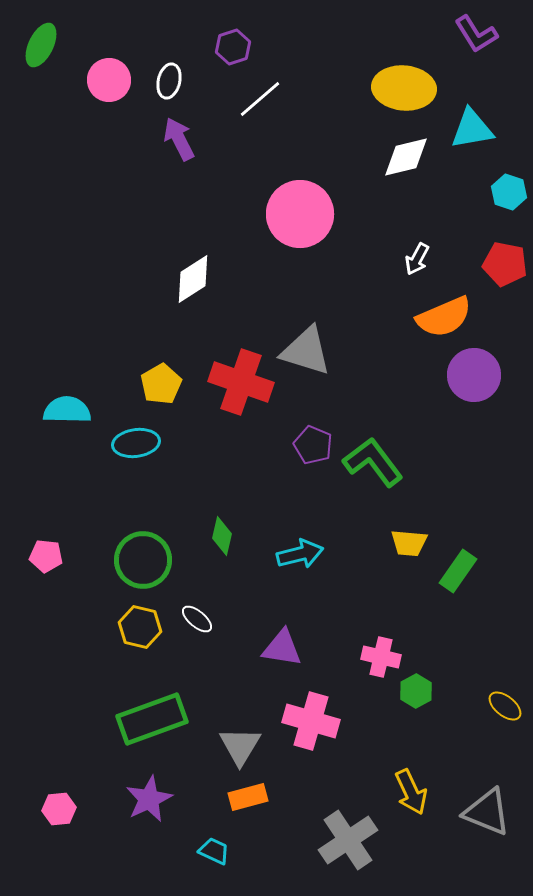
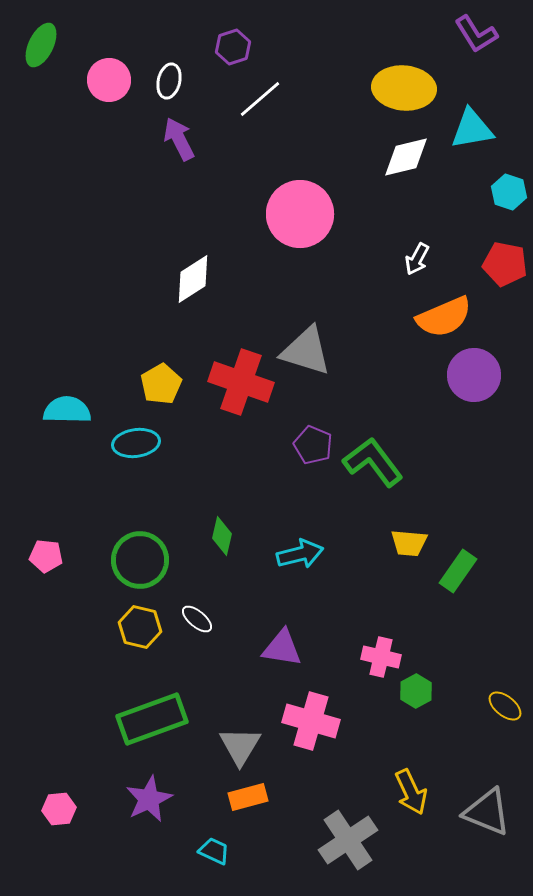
green circle at (143, 560): moved 3 px left
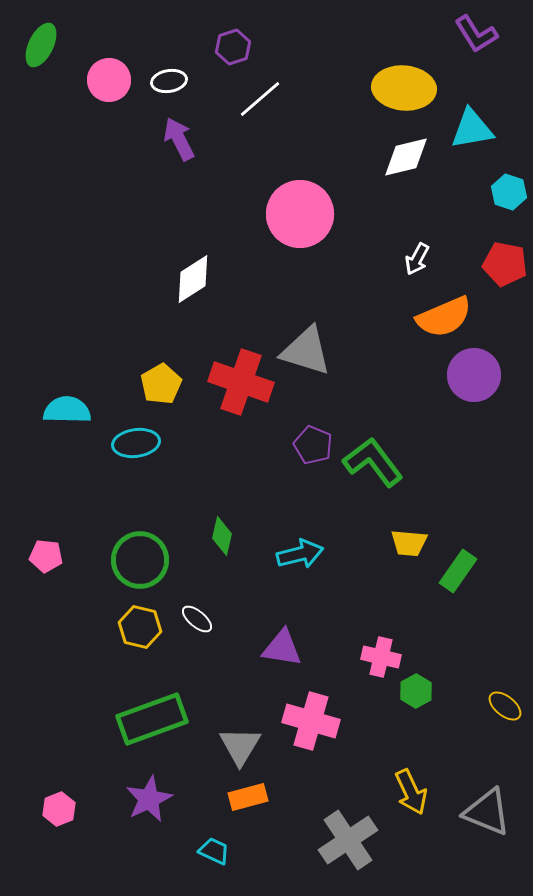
white ellipse at (169, 81): rotated 68 degrees clockwise
pink hexagon at (59, 809): rotated 16 degrees counterclockwise
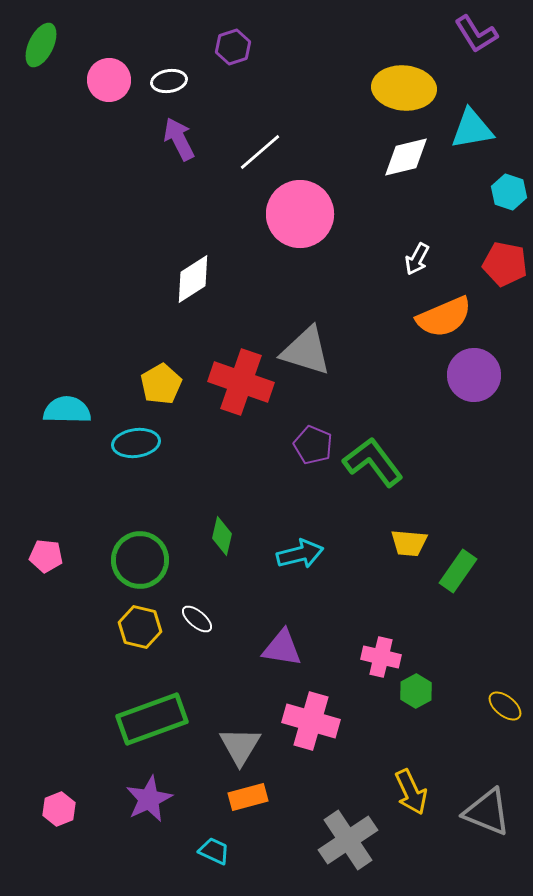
white line at (260, 99): moved 53 px down
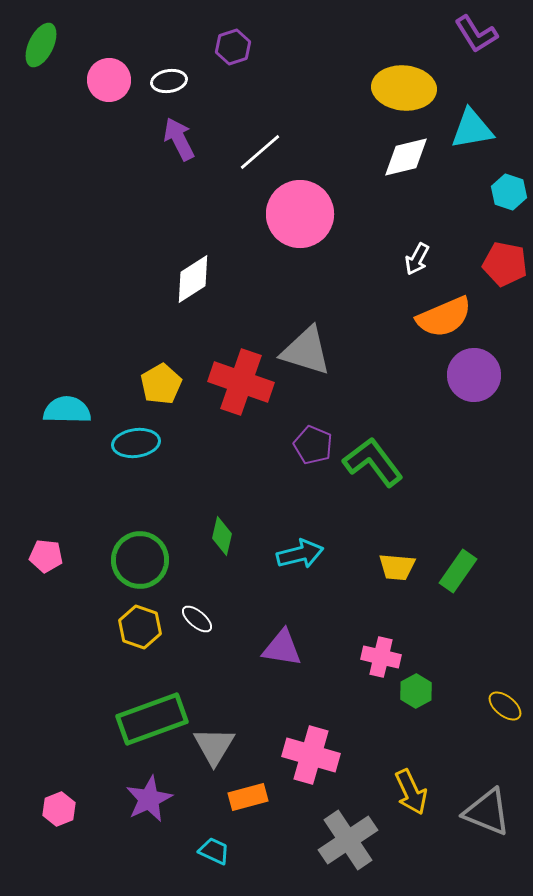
yellow trapezoid at (409, 543): moved 12 px left, 24 px down
yellow hexagon at (140, 627): rotated 6 degrees clockwise
pink cross at (311, 721): moved 34 px down
gray triangle at (240, 746): moved 26 px left
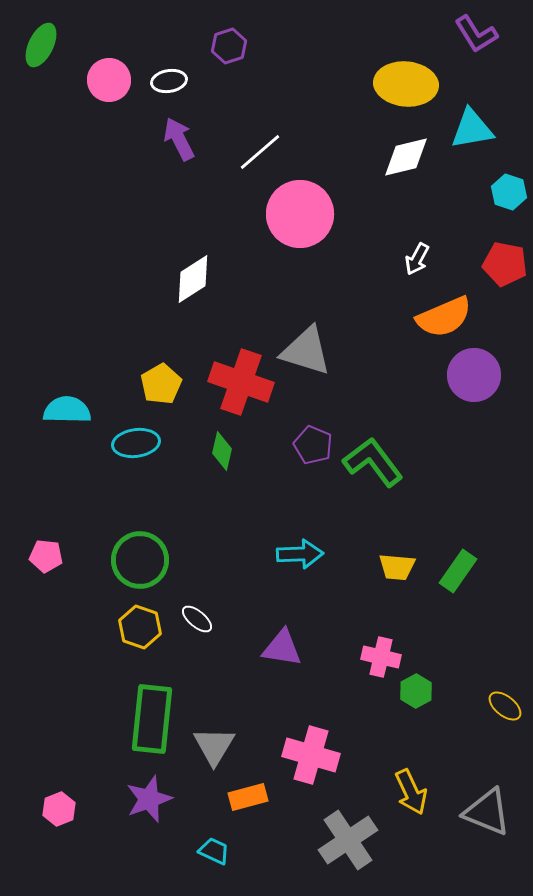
purple hexagon at (233, 47): moved 4 px left, 1 px up
yellow ellipse at (404, 88): moved 2 px right, 4 px up
green diamond at (222, 536): moved 85 px up
cyan arrow at (300, 554): rotated 12 degrees clockwise
green rectangle at (152, 719): rotated 64 degrees counterclockwise
purple star at (149, 799): rotated 6 degrees clockwise
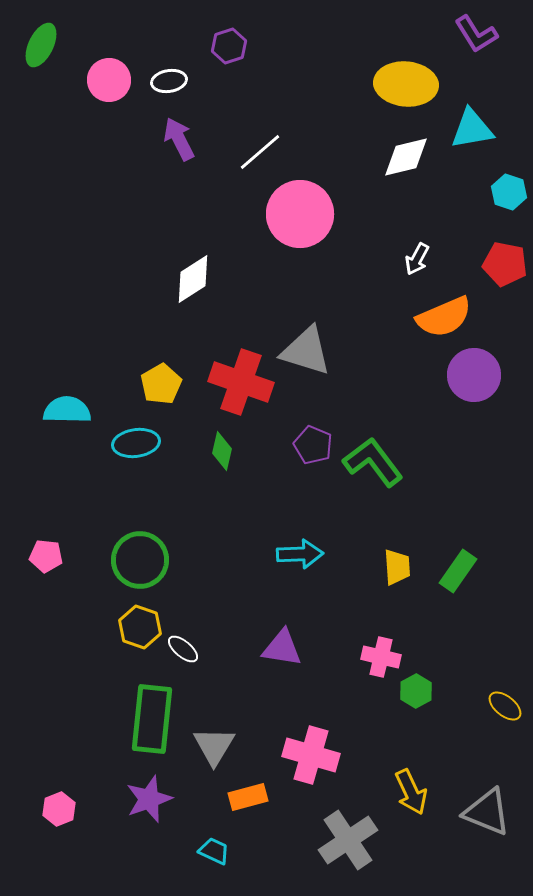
yellow trapezoid at (397, 567): rotated 99 degrees counterclockwise
white ellipse at (197, 619): moved 14 px left, 30 px down
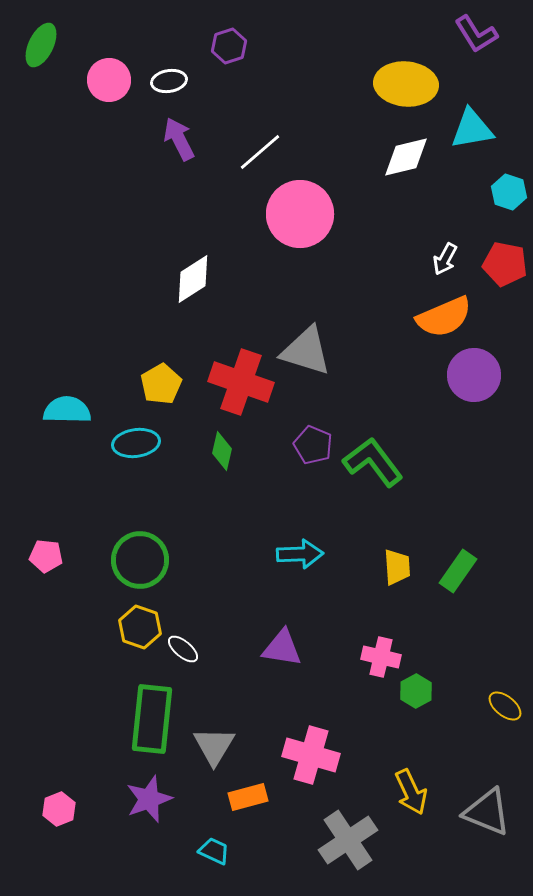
white arrow at (417, 259): moved 28 px right
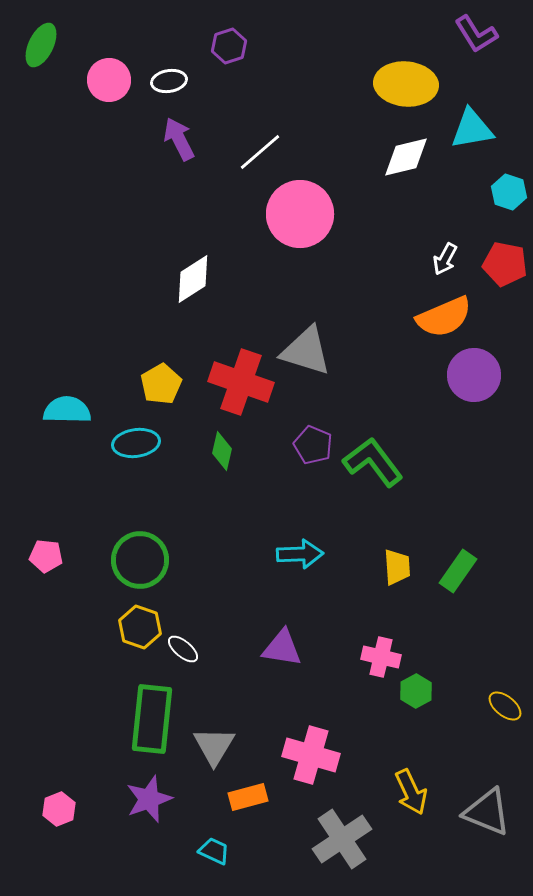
gray cross at (348, 840): moved 6 px left, 1 px up
